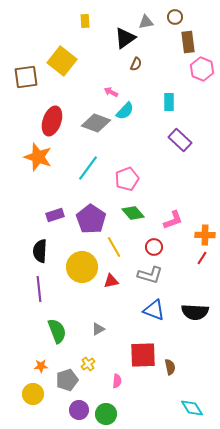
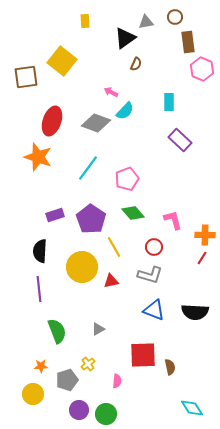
pink L-shape at (173, 220): rotated 85 degrees counterclockwise
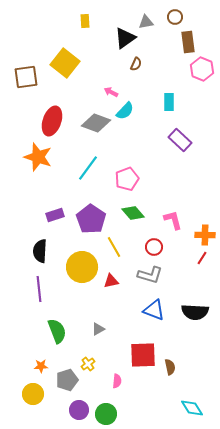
yellow square at (62, 61): moved 3 px right, 2 px down
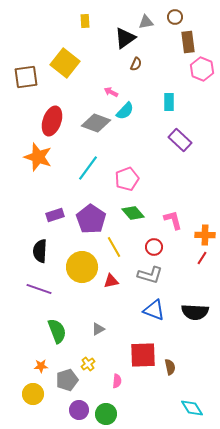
purple line at (39, 289): rotated 65 degrees counterclockwise
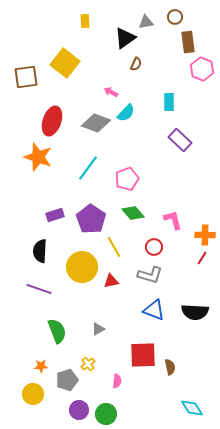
cyan semicircle at (125, 111): moved 1 px right, 2 px down
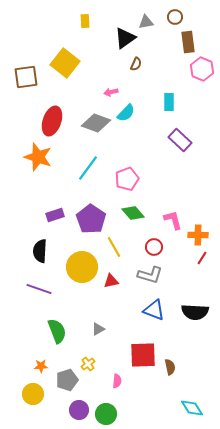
pink arrow at (111, 92): rotated 40 degrees counterclockwise
orange cross at (205, 235): moved 7 px left
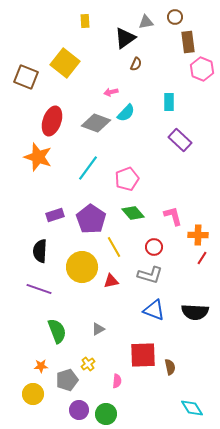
brown square at (26, 77): rotated 30 degrees clockwise
pink L-shape at (173, 220): moved 4 px up
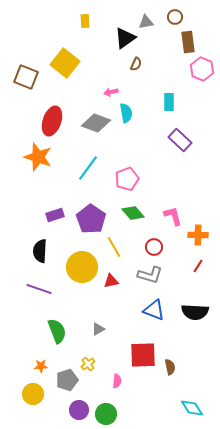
cyan semicircle at (126, 113): rotated 54 degrees counterclockwise
red line at (202, 258): moved 4 px left, 8 px down
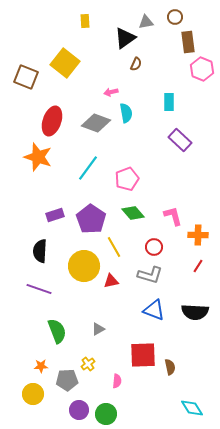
yellow circle at (82, 267): moved 2 px right, 1 px up
gray pentagon at (67, 380): rotated 15 degrees clockwise
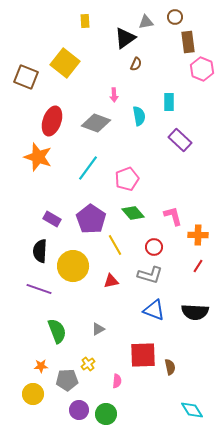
pink arrow at (111, 92): moved 3 px right, 3 px down; rotated 80 degrees counterclockwise
cyan semicircle at (126, 113): moved 13 px right, 3 px down
purple rectangle at (55, 215): moved 3 px left, 4 px down; rotated 48 degrees clockwise
yellow line at (114, 247): moved 1 px right, 2 px up
yellow circle at (84, 266): moved 11 px left
cyan diamond at (192, 408): moved 2 px down
